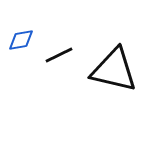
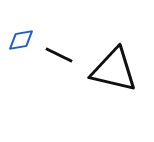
black line: rotated 52 degrees clockwise
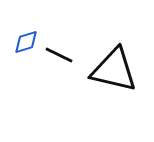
blue diamond: moved 5 px right, 2 px down; rotated 8 degrees counterclockwise
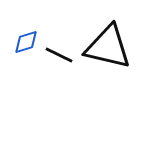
black triangle: moved 6 px left, 23 px up
